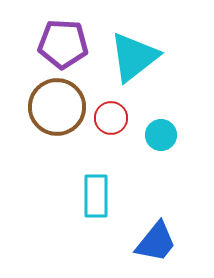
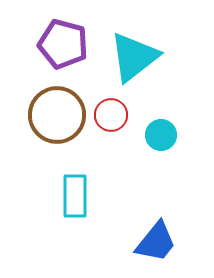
purple pentagon: rotated 12 degrees clockwise
brown circle: moved 8 px down
red circle: moved 3 px up
cyan rectangle: moved 21 px left
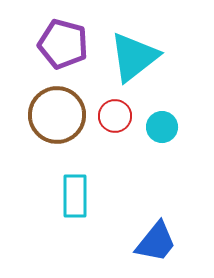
red circle: moved 4 px right, 1 px down
cyan circle: moved 1 px right, 8 px up
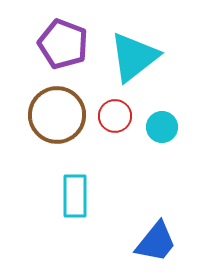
purple pentagon: rotated 6 degrees clockwise
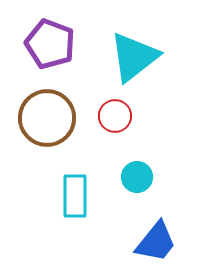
purple pentagon: moved 13 px left
brown circle: moved 10 px left, 3 px down
cyan circle: moved 25 px left, 50 px down
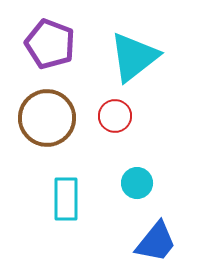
cyan circle: moved 6 px down
cyan rectangle: moved 9 px left, 3 px down
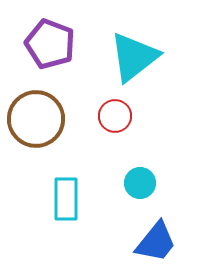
brown circle: moved 11 px left, 1 px down
cyan circle: moved 3 px right
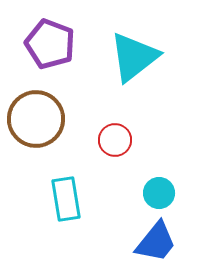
red circle: moved 24 px down
cyan circle: moved 19 px right, 10 px down
cyan rectangle: rotated 9 degrees counterclockwise
